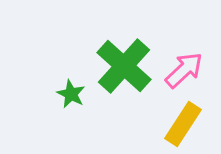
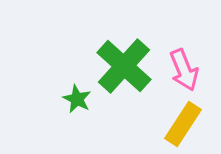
pink arrow: rotated 111 degrees clockwise
green star: moved 6 px right, 5 px down
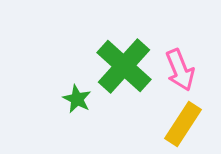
pink arrow: moved 4 px left
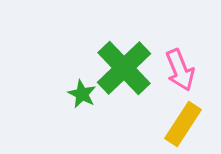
green cross: moved 2 px down; rotated 4 degrees clockwise
green star: moved 5 px right, 5 px up
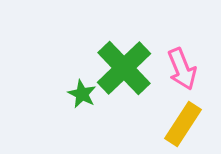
pink arrow: moved 2 px right, 1 px up
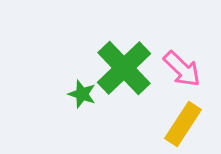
pink arrow: rotated 24 degrees counterclockwise
green star: rotated 8 degrees counterclockwise
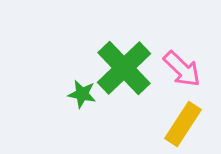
green star: rotated 8 degrees counterclockwise
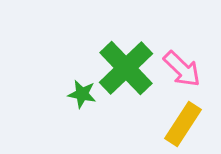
green cross: moved 2 px right
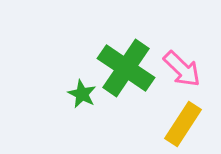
green cross: rotated 12 degrees counterclockwise
green star: rotated 16 degrees clockwise
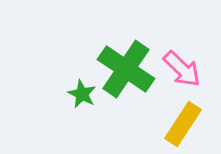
green cross: moved 1 px down
